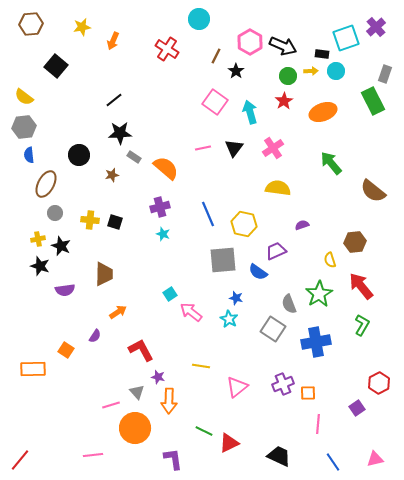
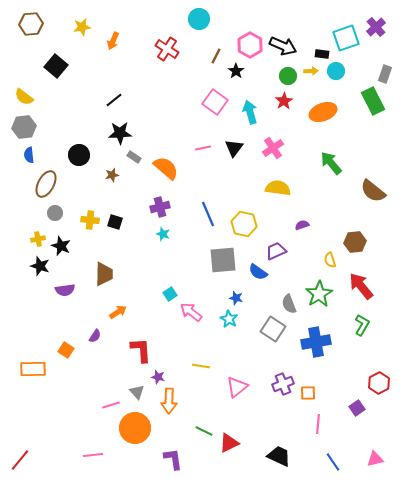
pink hexagon at (250, 42): moved 3 px down
red L-shape at (141, 350): rotated 24 degrees clockwise
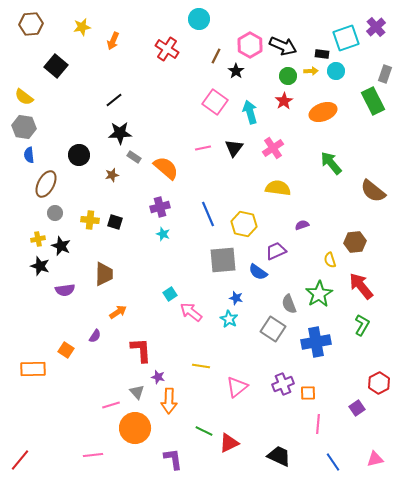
gray hexagon at (24, 127): rotated 15 degrees clockwise
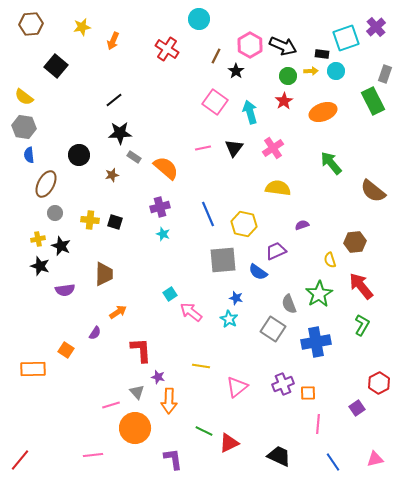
purple semicircle at (95, 336): moved 3 px up
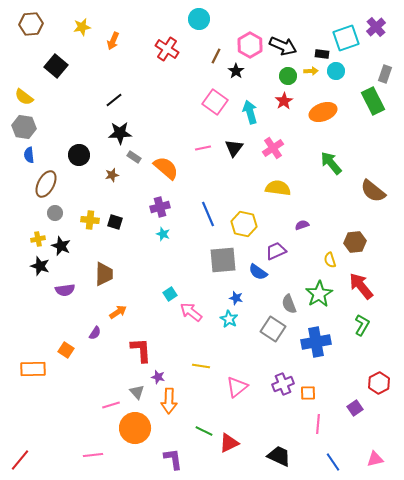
purple square at (357, 408): moved 2 px left
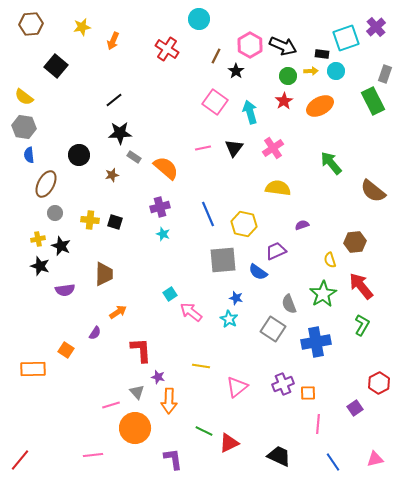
orange ellipse at (323, 112): moved 3 px left, 6 px up; rotated 8 degrees counterclockwise
green star at (319, 294): moved 4 px right
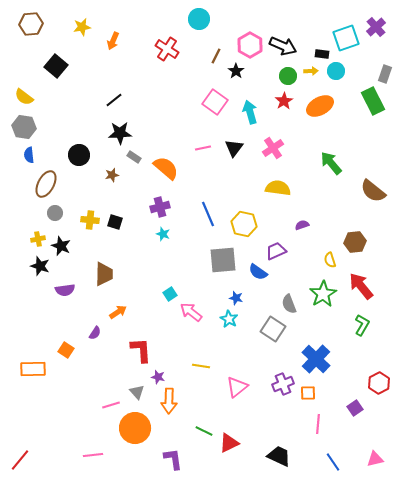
blue cross at (316, 342): moved 17 px down; rotated 36 degrees counterclockwise
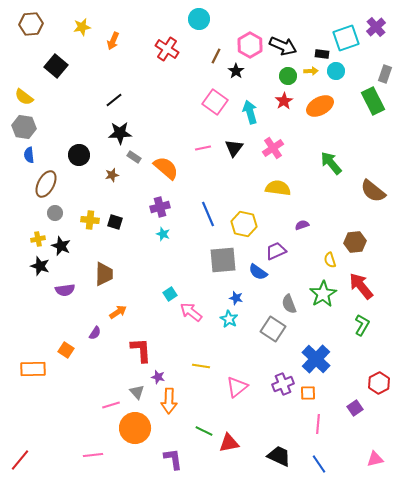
red triangle at (229, 443): rotated 15 degrees clockwise
blue line at (333, 462): moved 14 px left, 2 px down
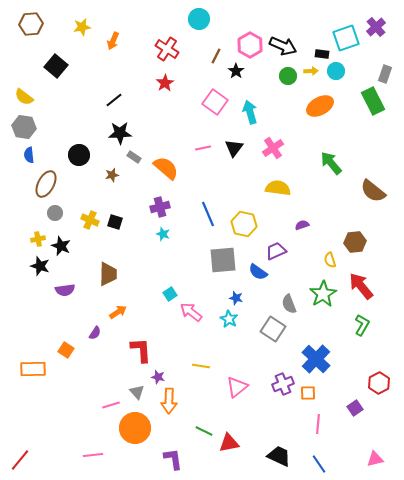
red star at (284, 101): moved 119 px left, 18 px up
yellow cross at (90, 220): rotated 18 degrees clockwise
brown trapezoid at (104, 274): moved 4 px right
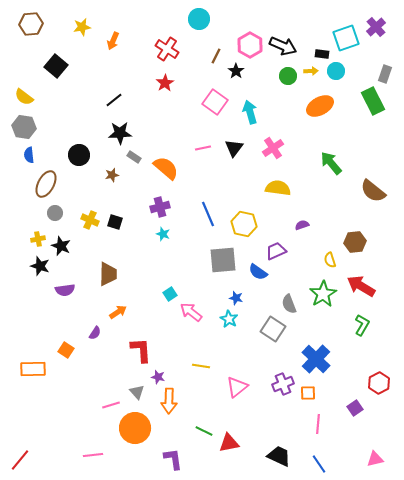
red arrow at (361, 286): rotated 20 degrees counterclockwise
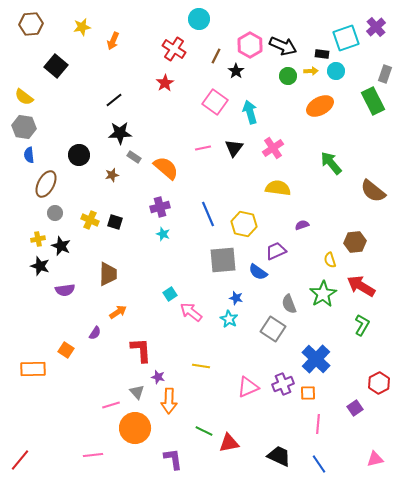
red cross at (167, 49): moved 7 px right
pink triangle at (237, 387): moved 11 px right; rotated 15 degrees clockwise
